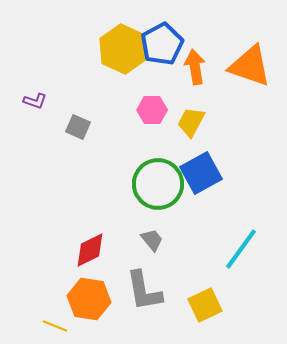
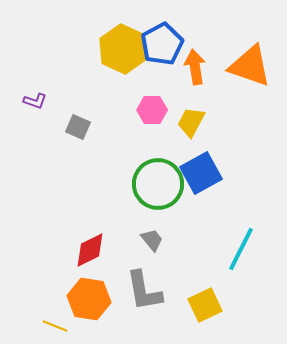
cyan line: rotated 9 degrees counterclockwise
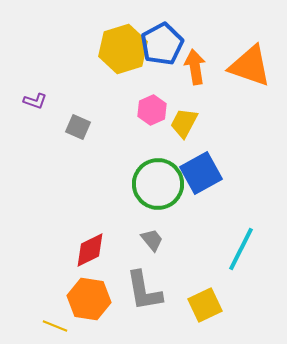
yellow hexagon: rotated 18 degrees clockwise
pink hexagon: rotated 24 degrees counterclockwise
yellow trapezoid: moved 7 px left, 1 px down
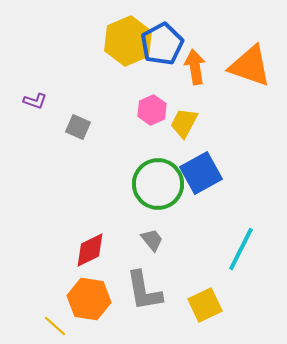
yellow hexagon: moved 5 px right, 8 px up; rotated 6 degrees counterclockwise
yellow line: rotated 20 degrees clockwise
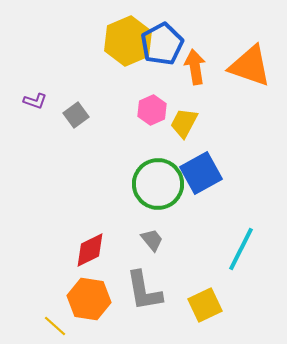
gray square: moved 2 px left, 12 px up; rotated 30 degrees clockwise
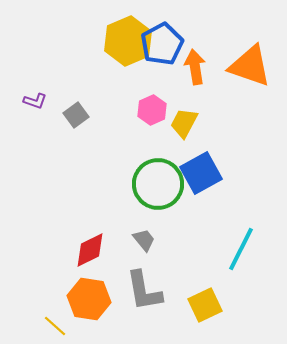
gray trapezoid: moved 8 px left
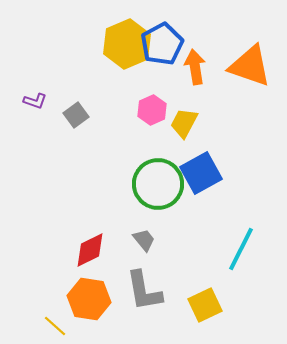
yellow hexagon: moved 1 px left, 3 px down
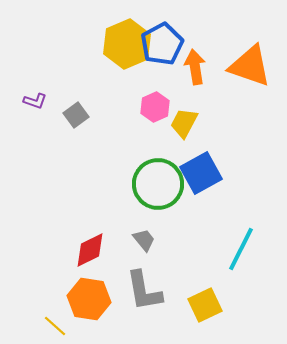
pink hexagon: moved 3 px right, 3 px up
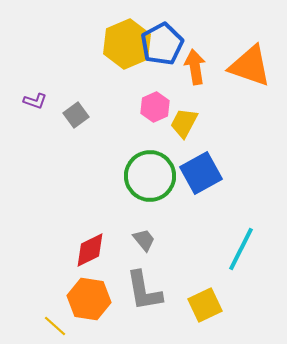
green circle: moved 8 px left, 8 px up
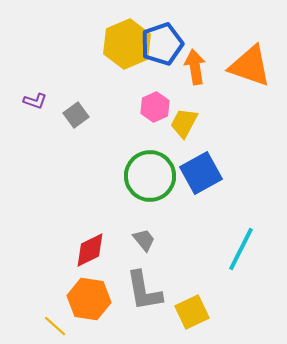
blue pentagon: rotated 9 degrees clockwise
yellow square: moved 13 px left, 7 px down
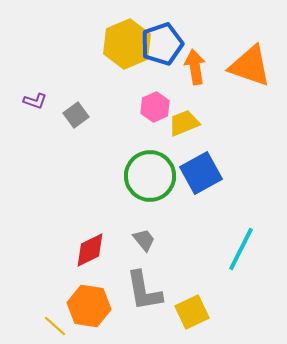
yellow trapezoid: rotated 40 degrees clockwise
orange hexagon: moved 7 px down
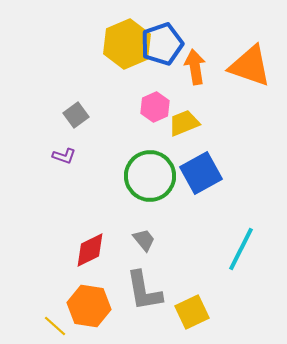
purple L-shape: moved 29 px right, 55 px down
